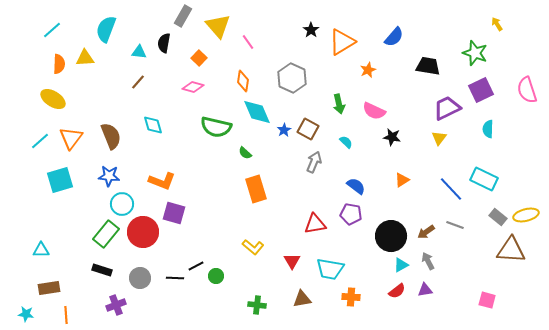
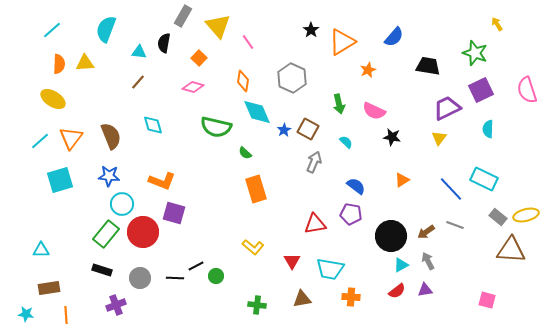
yellow triangle at (85, 58): moved 5 px down
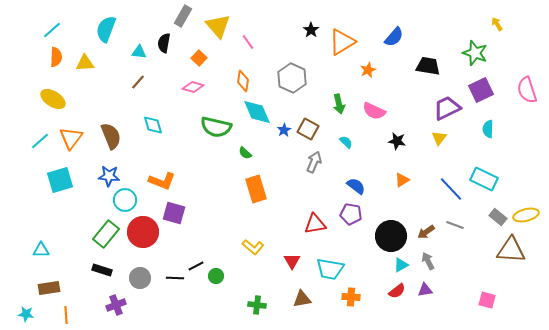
orange semicircle at (59, 64): moved 3 px left, 7 px up
black star at (392, 137): moved 5 px right, 4 px down
cyan circle at (122, 204): moved 3 px right, 4 px up
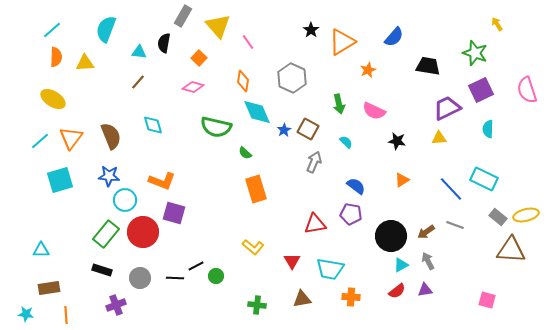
yellow triangle at (439, 138): rotated 49 degrees clockwise
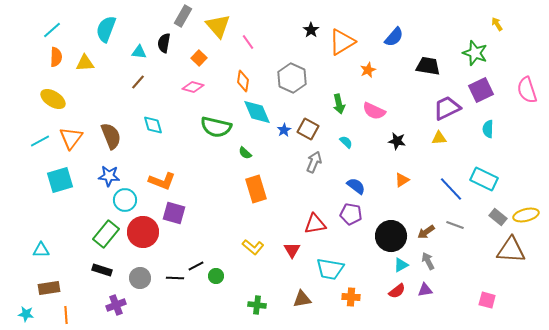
cyan line at (40, 141): rotated 12 degrees clockwise
red triangle at (292, 261): moved 11 px up
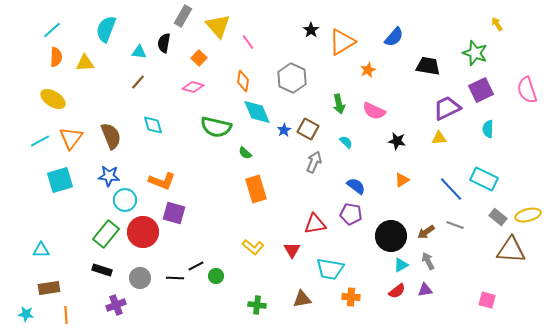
yellow ellipse at (526, 215): moved 2 px right
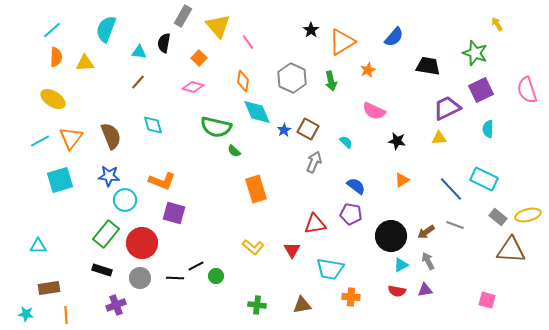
green arrow at (339, 104): moved 8 px left, 23 px up
green semicircle at (245, 153): moved 11 px left, 2 px up
red circle at (143, 232): moved 1 px left, 11 px down
cyan triangle at (41, 250): moved 3 px left, 4 px up
red semicircle at (397, 291): rotated 48 degrees clockwise
brown triangle at (302, 299): moved 6 px down
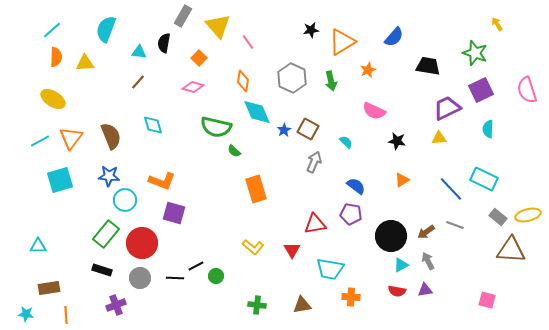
black star at (311, 30): rotated 28 degrees clockwise
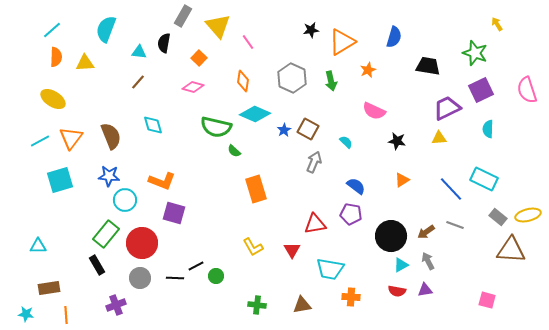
blue semicircle at (394, 37): rotated 25 degrees counterclockwise
cyan diamond at (257, 112): moved 2 px left, 2 px down; rotated 44 degrees counterclockwise
yellow L-shape at (253, 247): rotated 20 degrees clockwise
black rectangle at (102, 270): moved 5 px left, 5 px up; rotated 42 degrees clockwise
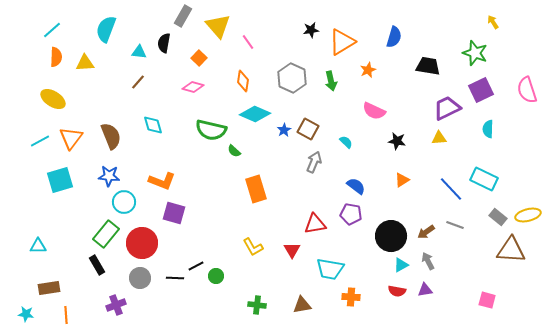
yellow arrow at (497, 24): moved 4 px left, 2 px up
green semicircle at (216, 127): moved 5 px left, 3 px down
cyan circle at (125, 200): moved 1 px left, 2 px down
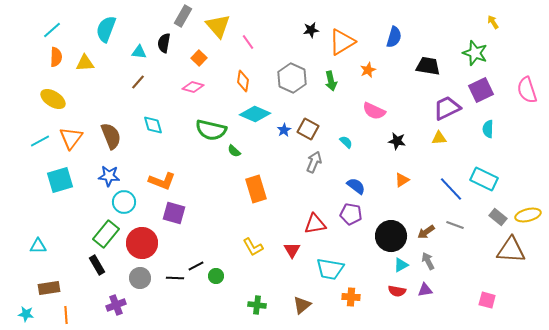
brown triangle at (302, 305): rotated 30 degrees counterclockwise
